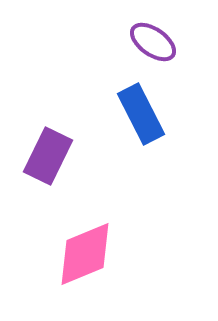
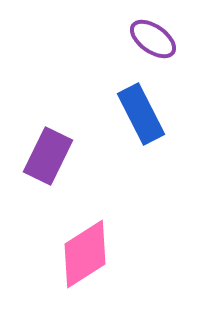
purple ellipse: moved 3 px up
pink diamond: rotated 10 degrees counterclockwise
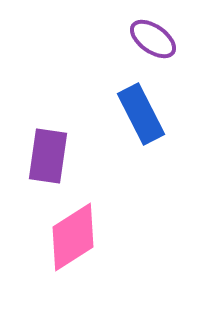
purple rectangle: rotated 18 degrees counterclockwise
pink diamond: moved 12 px left, 17 px up
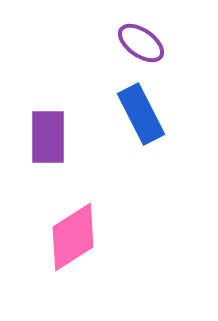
purple ellipse: moved 12 px left, 4 px down
purple rectangle: moved 19 px up; rotated 8 degrees counterclockwise
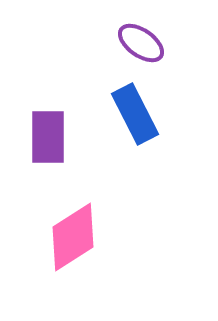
blue rectangle: moved 6 px left
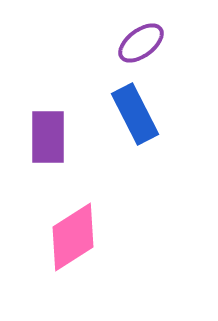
purple ellipse: rotated 72 degrees counterclockwise
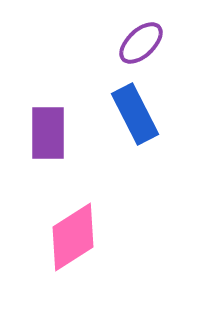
purple ellipse: rotated 6 degrees counterclockwise
purple rectangle: moved 4 px up
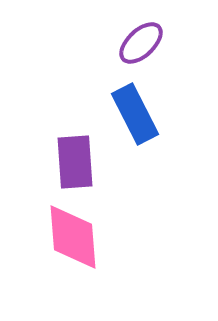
purple rectangle: moved 27 px right, 29 px down; rotated 4 degrees counterclockwise
pink diamond: rotated 62 degrees counterclockwise
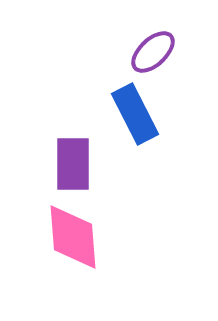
purple ellipse: moved 12 px right, 9 px down
purple rectangle: moved 2 px left, 2 px down; rotated 4 degrees clockwise
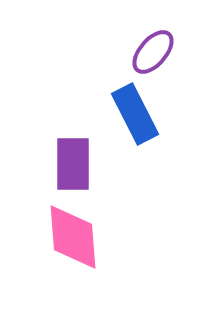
purple ellipse: rotated 6 degrees counterclockwise
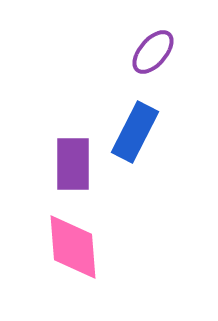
blue rectangle: moved 18 px down; rotated 54 degrees clockwise
pink diamond: moved 10 px down
